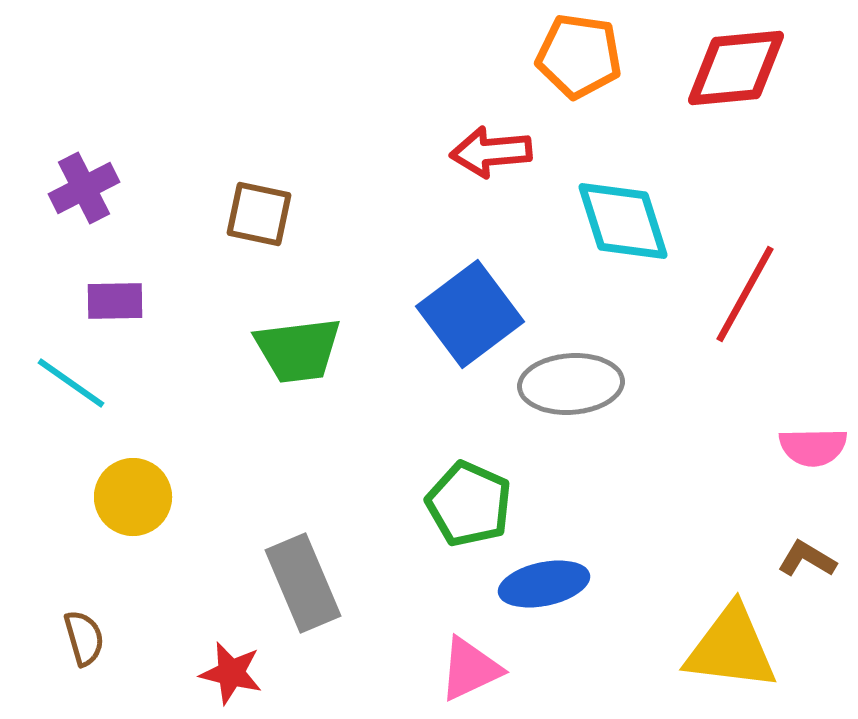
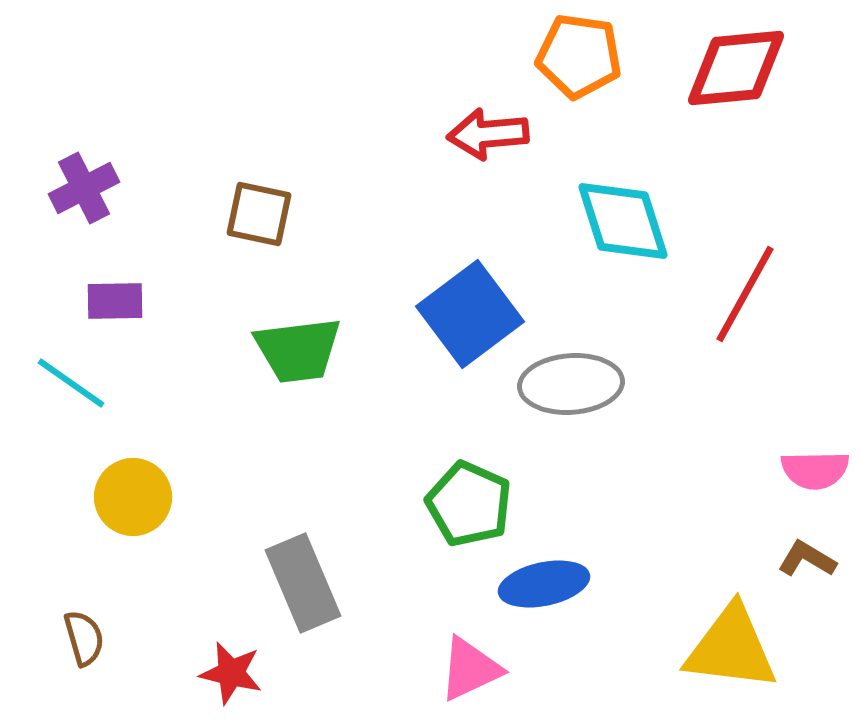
red arrow: moved 3 px left, 18 px up
pink semicircle: moved 2 px right, 23 px down
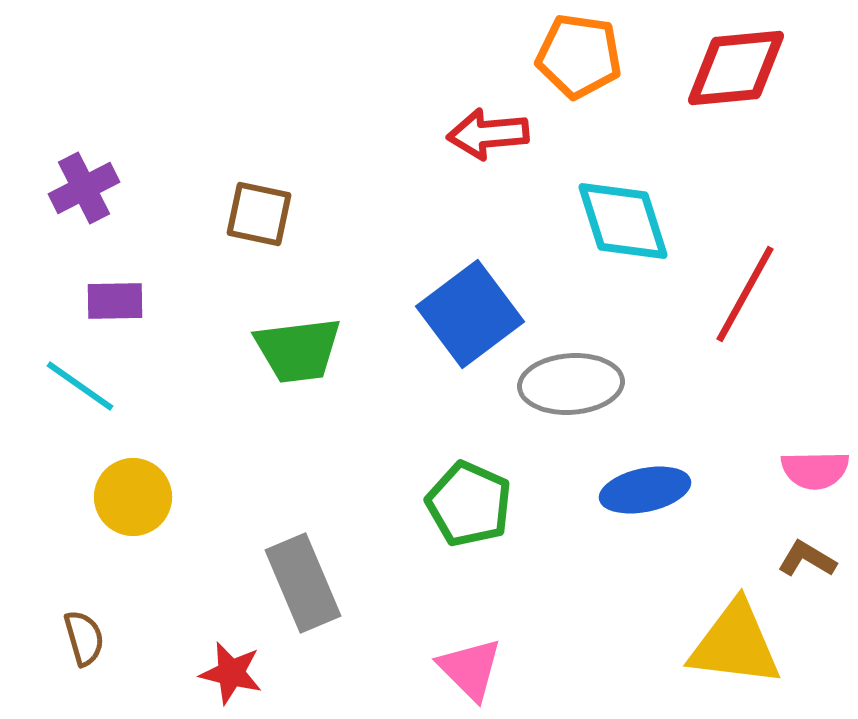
cyan line: moved 9 px right, 3 px down
blue ellipse: moved 101 px right, 94 px up
yellow triangle: moved 4 px right, 4 px up
pink triangle: rotated 50 degrees counterclockwise
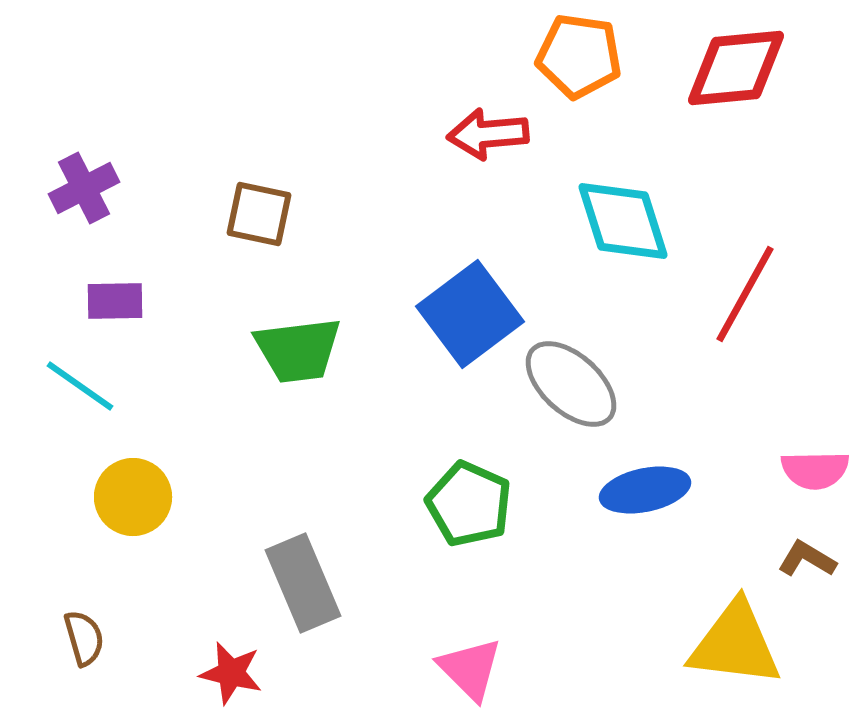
gray ellipse: rotated 46 degrees clockwise
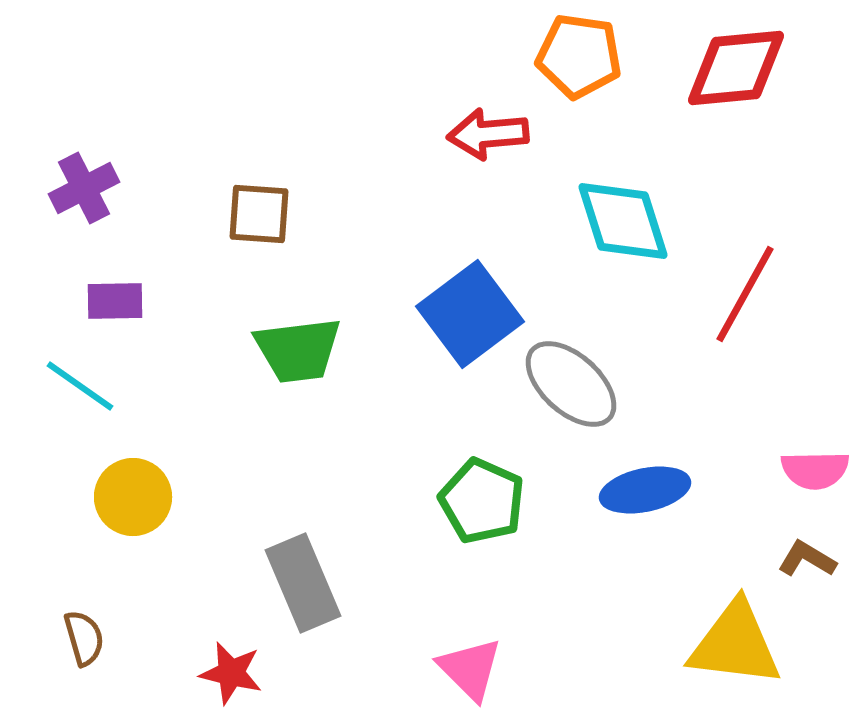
brown square: rotated 8 degrees counterclockwise
green pentagon: moved 13 px right, 3 px up
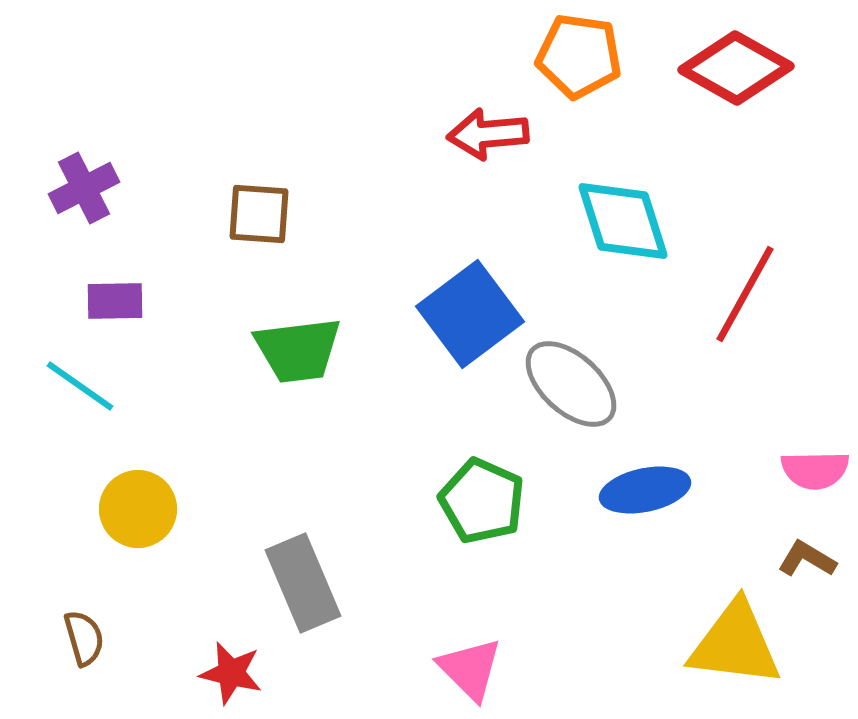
red diamond: rotated 35 degrees clockwise
yellow circle: moved 5 px right, 12 px down
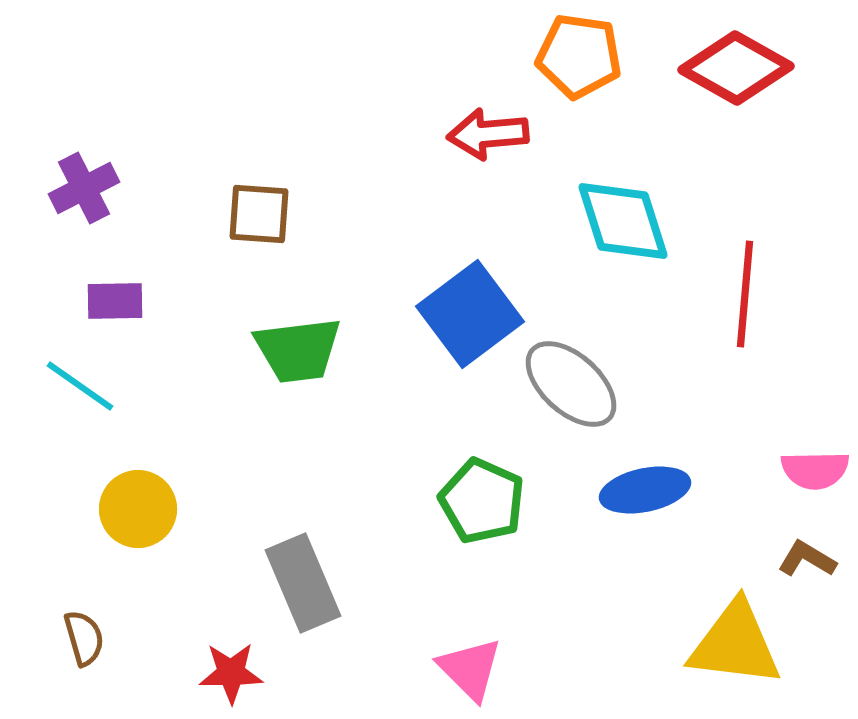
red line: rotated 24 degrees counterclockwise
red star: rotated 14 degrees counterclockwise
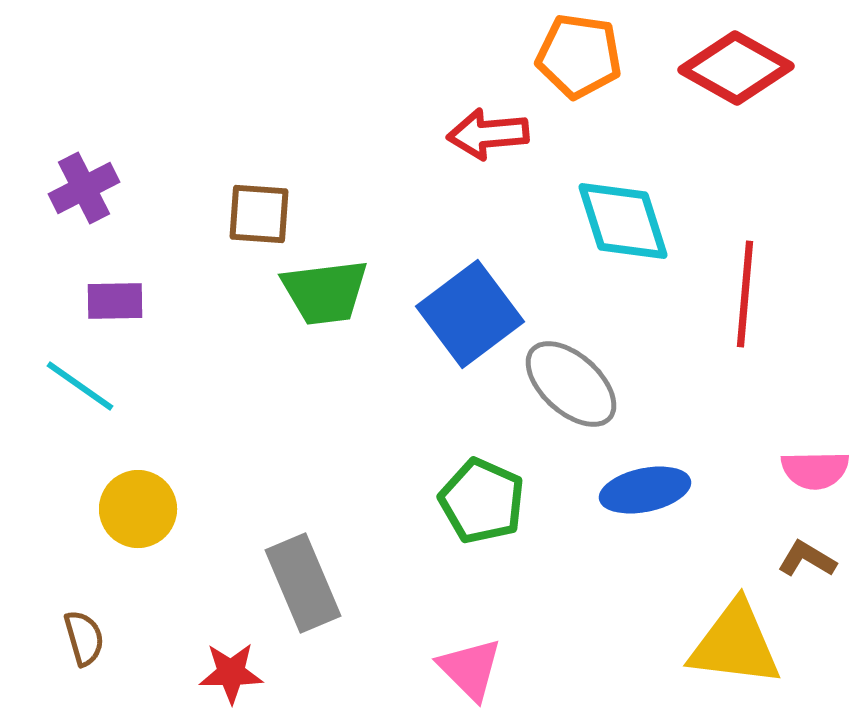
green trapezoid: moved 27 px right, 58 px up
